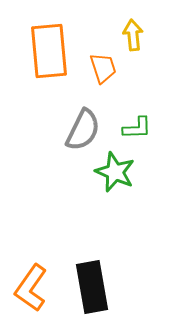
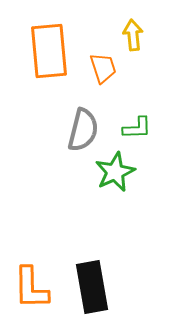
gray semicircle: rotated 12 degrees counterclockwise
green star: rotated 24 degrees clockwise
orange L-shape: rotated 36 degrees counterclockwise
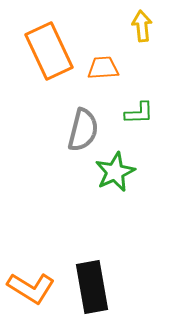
yellow arrow: moved 9 px right, 9 px up
orange rectangle: rotated 20 degrees counterclockwise
orange trapezoid: rotated 76 degrees counterclockwise
green L-shape: moved 2 px right, 15 px up
orange L-shape: rotated 57 degrees counterclockwise
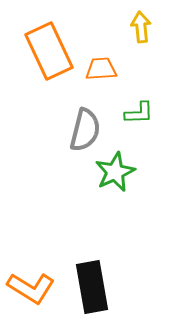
yellow arrow: moved 1 px left, 1 px down
orange trapezoid: moved 2 px left, 1 px down
gray semicircle: moved 2 px right
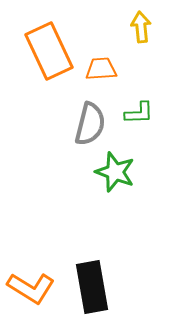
gray semicircle: moved 5 px right, 6 px up
green star: rotated 27 degrees counterclockwise
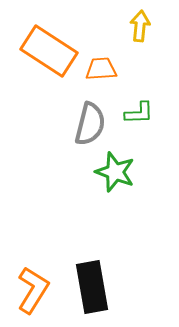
yellow arrow: moved 1 px left, 1 px up; rotated 12 degrees clockwise
orange rectangle: rotated 32 degrees counterclockwise
orange L-shape: moved 2 px right, 2 px down; rotated 90 degrees counterclockwise
